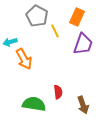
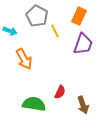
orange rectangle: moved 2 px right, 1 px up
cyan arrow: moved 11 px up; rotated 144 degrees counterclockwise
red semicircle: moved 2 px right; rotated 32 degrees clockwise
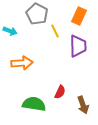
gray pentagon: moved 2 px up
purple trapezoid: moved 5 px left, 2 px down; rotated 20 degrees counterclockwise
orange arrow: moved 2 px left, 4 px down; rotated 65 degrees counterclockwise
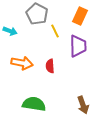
orange rectangle: moved 1 px right
orange arrow: rotated 15 degrees clockwise
red semicircle: moved 10 px left, 26 px up; rotated 152 degrees clockwise
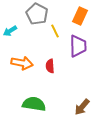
cyan arrow: rotated 128 degrees clockwise
brown arrow: moved 1 px left, 2 px down; rotated 60 degrees clockwise
